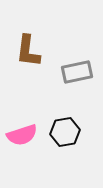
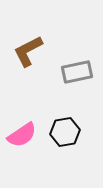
brown L-shape: rotated 56 degrees clockwise
pink semicircle: rotated 16 degrees counterclockwise
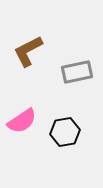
pink semicircle: moved 14 px up
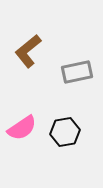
brown L-shape: rotated 12 degrees counterclockwise
pink semicircle: moved 7 px down
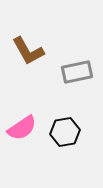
brown L-shape: rotated 80 degrees counterclockwise
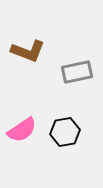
brown L-shape: rotated 40 degrees counterclockwise
pink semicircle: moved 2 px down
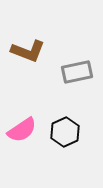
black hexagon: rotated 16 degrees counterclockwise
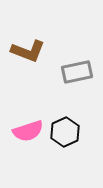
pink semicircle: moved 6 px right, 1 px down; rotated 16 degrees clockwise
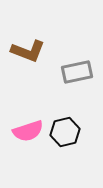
black hexagon: rotated 12 degrees clockwise
